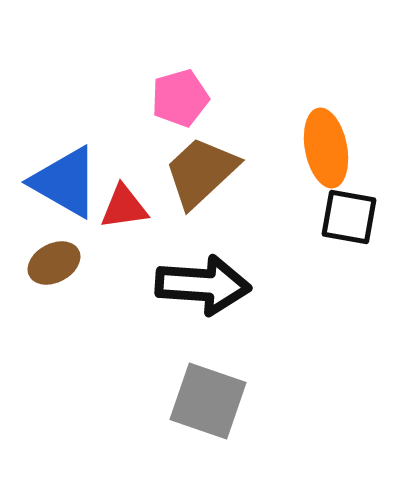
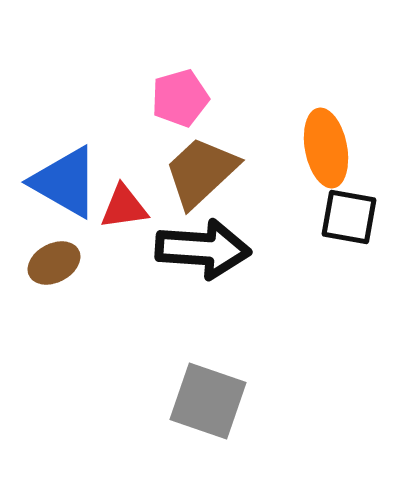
black arrow: moved 36 px up
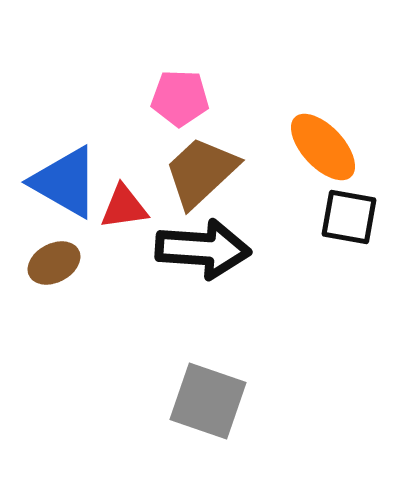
pink pentagon: rotated 18 degrees clockwise
orange ellipse: moved 3 px left, 1 px up; rotated 32 degrees counterclockwise
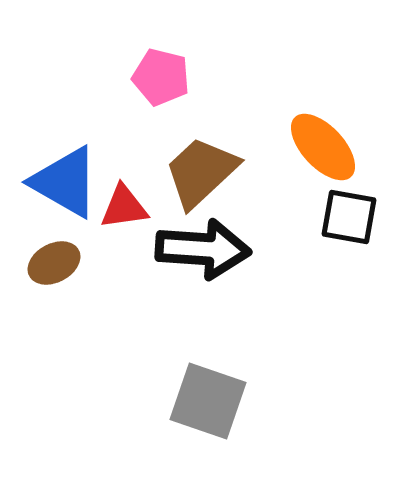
pink pentagon: moved 19 px left, 21 px up; rotated 12 degrees clockwise
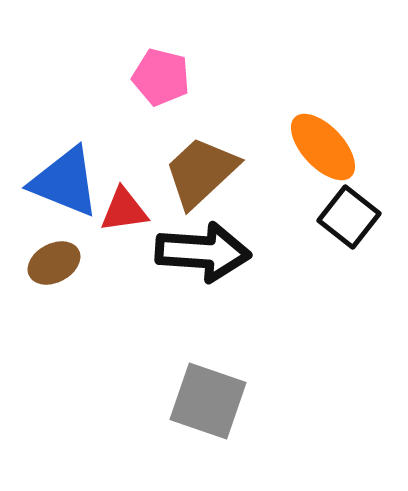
blue triangle: rotated 8 degrees counterclockwise
red triangle: moved 3 px down
black square: rotated 28 degrees clockwise
black arrow: moved 3 px down
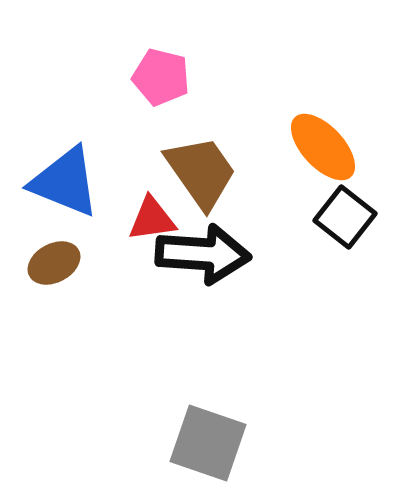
brown trapezoid: rotated 98 degrees clockwise
red triangle: moved 28 px right, 9 px down
black square: moved 4 px left
black arrow: moved 2 px down
gray square: moved 42 px down
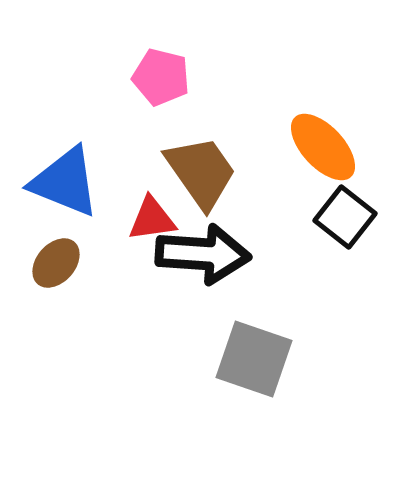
brown ellipse: moved 2 px right; rotated 21 degrees counterclockwise
gray square: moved 46 px right, 84 px up
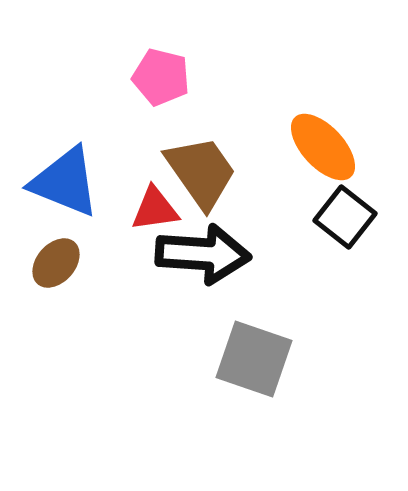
red triangle: moved 3 px right, 10 px up
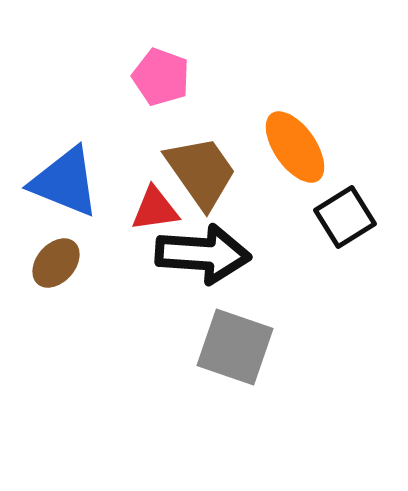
pink pentagon: rotated 6 degrees clockwise
orange ellipse: moved 28 px left; rotated 8 degrees clockwise
black square: rotated 20 degrees clockwise
gray square: moved 19 px left, 12 px up
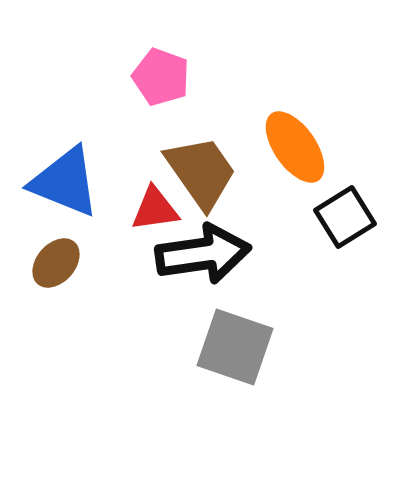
black arrow: rotated 12 degrees counterclockwise
